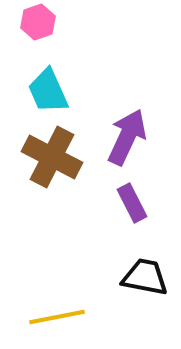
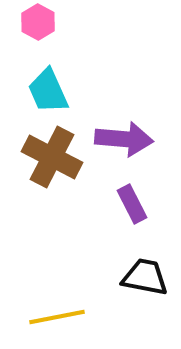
pink hexagon: rotated 12 degrees counterclockwise
purple arrow: moved 3 px left, 2 px down; rotated 70 degrees clockwise
purple rectangle: moved 1 px down
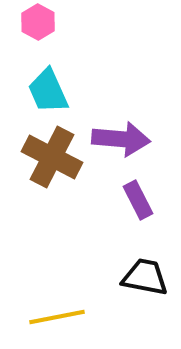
purple arrow: moved 3 px left
purple rectangle: moved 6 px right, 4 px up
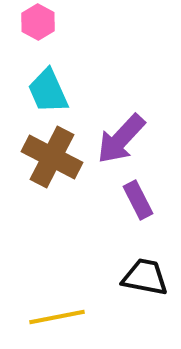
purple arrow: rotated 128 degrees clockwise
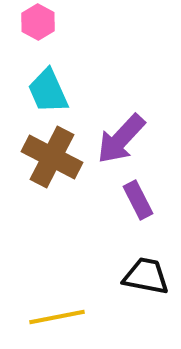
black trapezoid: moved 1 px right, 1 px up
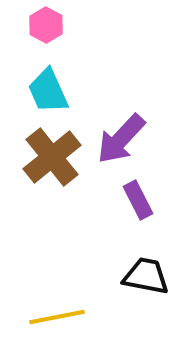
pink hexagon: moved 8 px right, 3 px down
brown cross: rotated 24 degrees clockwise
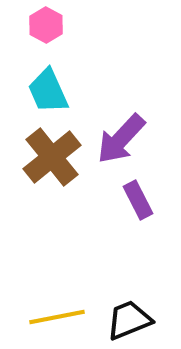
black trapezoid: moved 17 px left, 44 px down; rotated 33 degrees counterclockwise
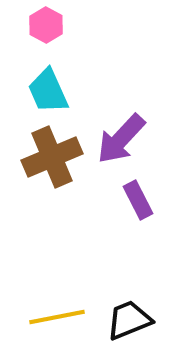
brown cross: rotated 16 degrees clockwise
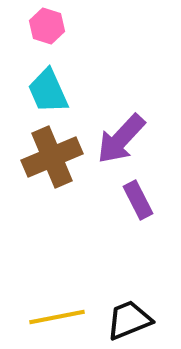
pink hexagon: moved 1 px right, 1 px down; rotated 12 degrees counterclockwise
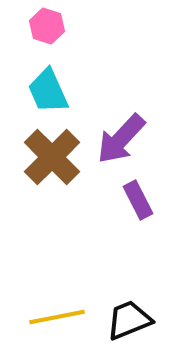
brown cross: rotated 22 degrees counterclockwise
